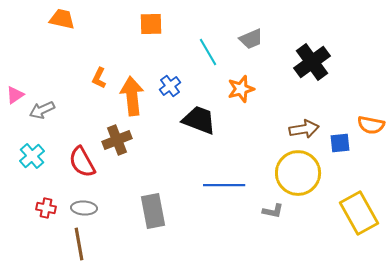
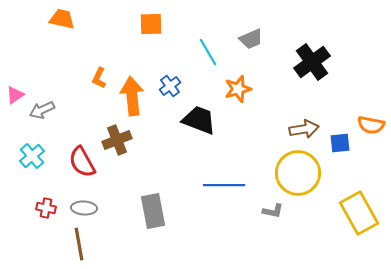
orange star: moved 3 px left
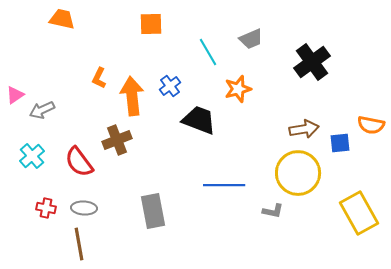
red semicircle: moved 3 px left; rotated 8 degrees counterclockwise
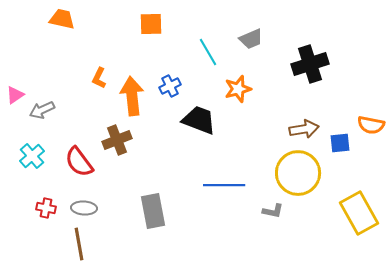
black cross: moved 2 px left, 2 px down; rotated 18 degrees clockwise
blue cross: rotated 10 degrees clockwise
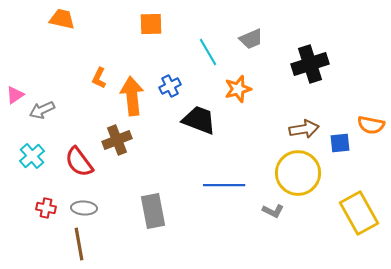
gray L-shape: rotated 15 degrees clockwise
